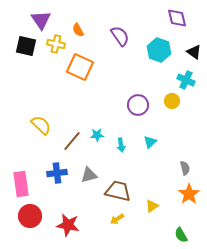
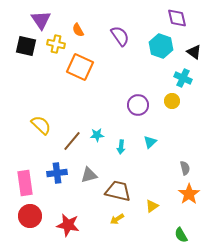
cyan hexagon: moved 2 px right, 4 px up
cyan cross: moved 3 px left, 2 px up
cyan arrow: moved 2 px down; rotated 16 degrees clockwise
pink rectangle: moved 4 px right, 1 px up
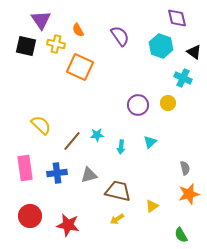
yellow circle: moved 4 px left, 2 px down
pink rectangle: moved 15 px up
orange star: rotated 20 degrees clockwise
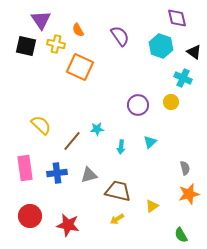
yellow circle: moved 3 px right, 1 px up
cyan star: moved 6 px up
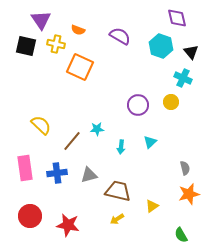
orange semicircle: rotated 40 degrees counterclockwise
purple semicircle: rotated 25 degrees counterclockwise
black triangle: moved 3 px left; rotated 14 degrees clockwise
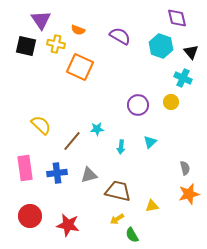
yellow triangle: rotated 24 degrees clockwise
green semicircle: moved 49 px left
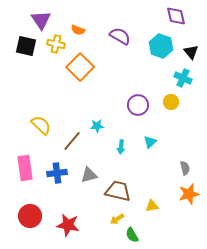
purple diamond: moved 1 px left, 2 px up
orange square: rotated 20 degrees clockwise
cyan star: moved 3 px up
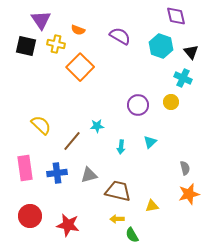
yellow arrow: rotated 32 degrees clockwise
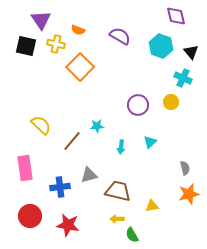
blue cross: moved 3 px right, 14 px down
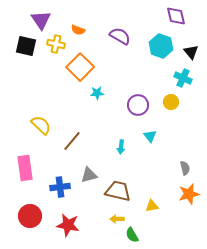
cyan star: moved 33 px up
cyan triangle: moved 6 px up; rotated 24 degrees counterclockwise
